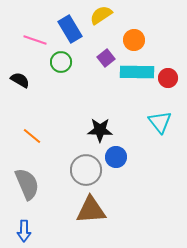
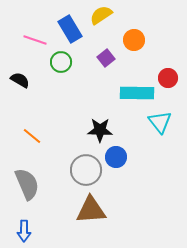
cyan rectangle: moved 21 px down
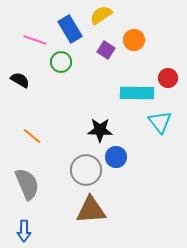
purple square: moved 8 px up; rotated 18 degrees counterclockwise
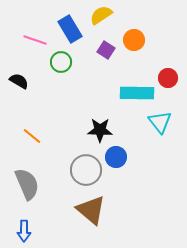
black semicircle: moved 1 px left, 1 px down
brown triangle: rotated 44 degrees clockwise
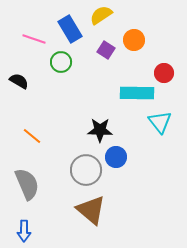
pink line: moved 1 px left, 1 px up
red circle: moved 4 px left, 5 px up
